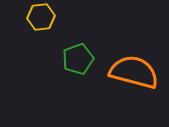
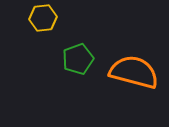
yellow hexagon: moved 2 px right, 1 px down
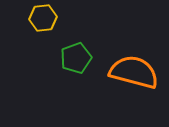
green pentagon: moved 2 px left, 1 px up
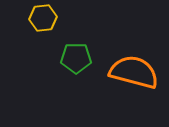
green pentagon: rotated 20 degrees clockwise
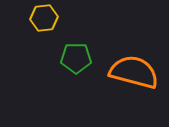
yellow hexagon: moved 1 px right
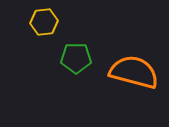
yellow hexagon: moved 4 px down
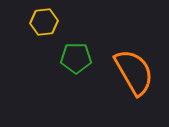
orange semicircle: rotated 45 degrees clockwise
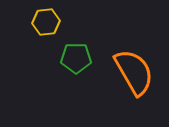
yellow hexagon: moved 2 px right
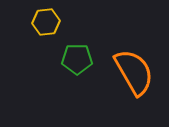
green pentagon: moved 1 px right, 1 px down
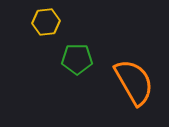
orange semicircle: moved 10 px down
